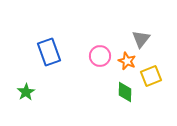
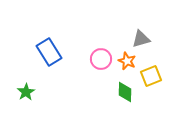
gray triangle: rotated 36 degrees clockwise
blue rectangle: rotated 12 degrees counterclockwise
pink circle: moved 1 px right, 3 px down
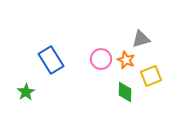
blue rectangle: moved 2 px right, 8 px down
orange star: moved 1 px left, 1 px up
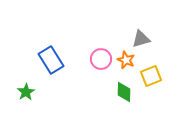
green diamond: moved 1 px left
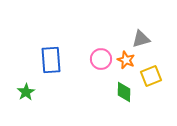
blue rectangle: rotated 28 degrees clockwise
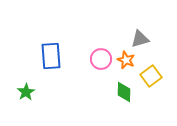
gray triangle: moved 1 px left
blue rectangle: moved 4 px up
yellow square: rotated 15 degrees counterclockwise
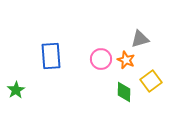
yellow square: moved 5 px down
green star: moved 10 px left, 2 px up
